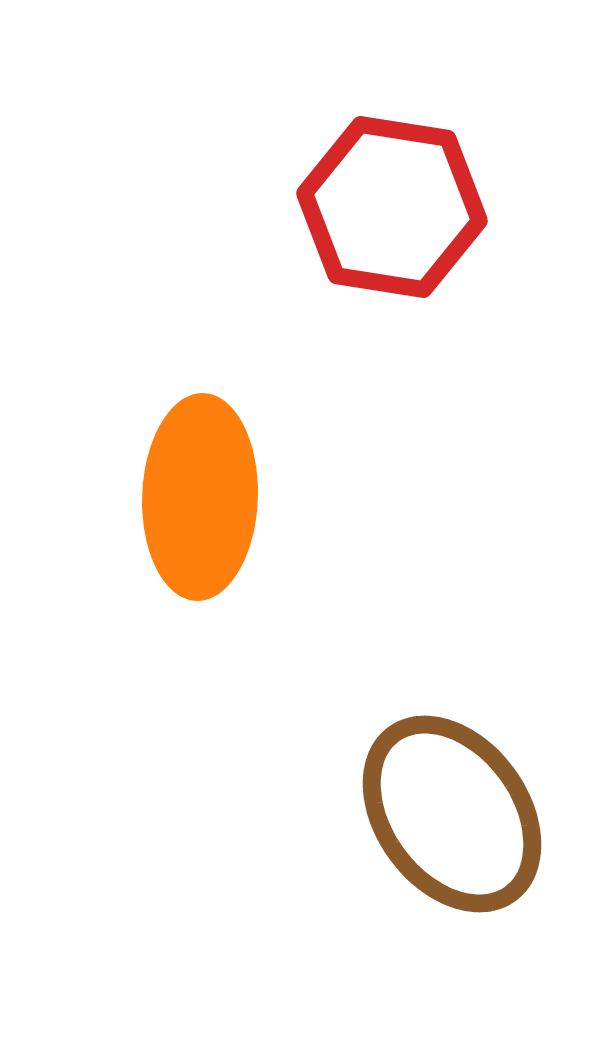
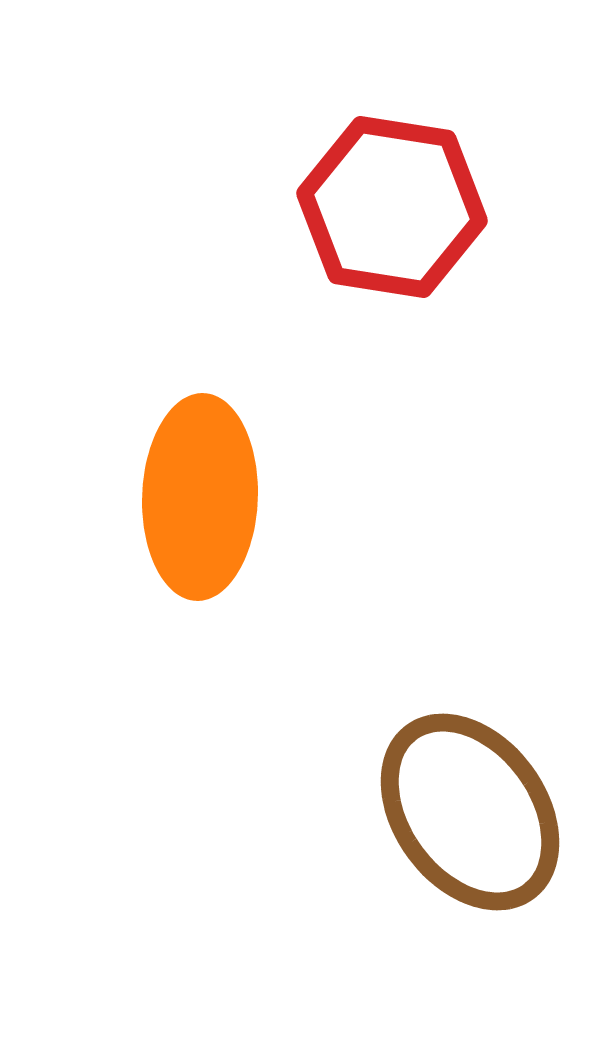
brown ellipse: moved 18 px right, 2 px up
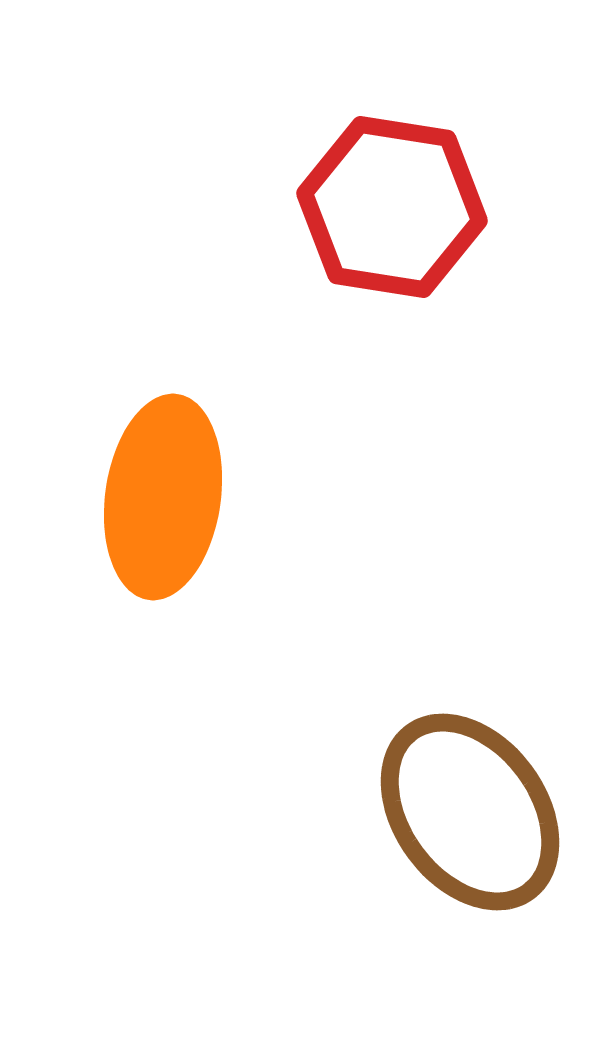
orange ellipse: moved 37 px left; rotated 6 degrees clockwise
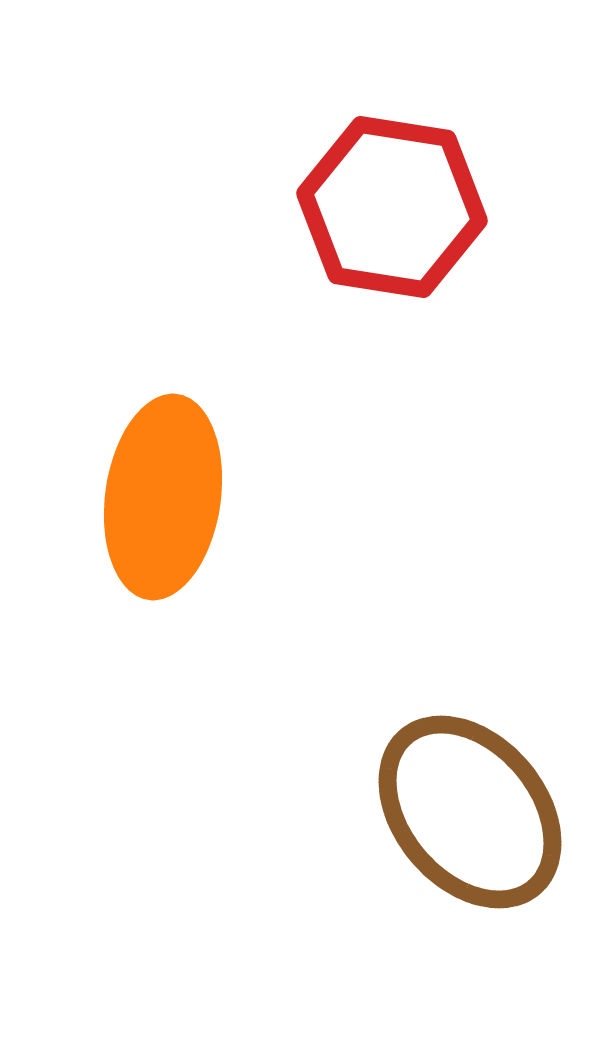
brown ellipse: rotated 4 degrees counterclockwise
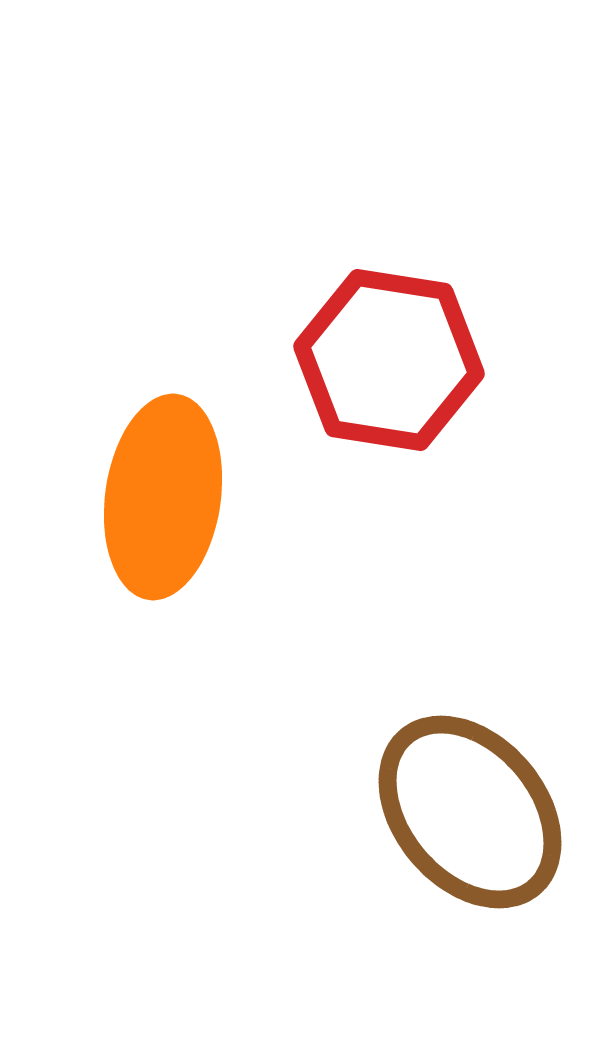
red hexagon: moved 3 px left, 153 px down
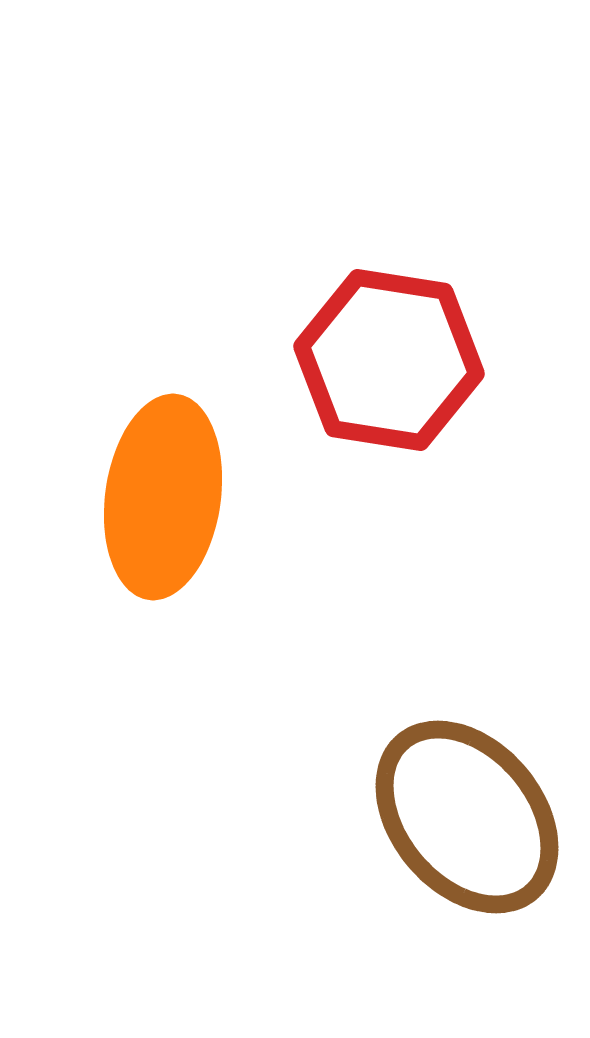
brown ellipse: moved 3 px left, 5 px down
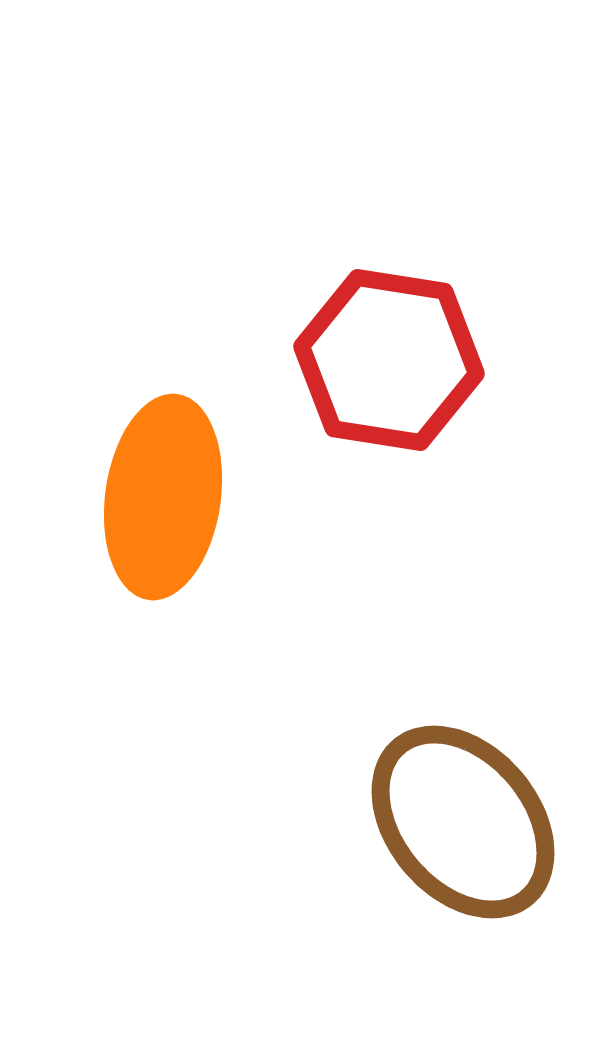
brown ellipse: moved 4 px left, 5 px down
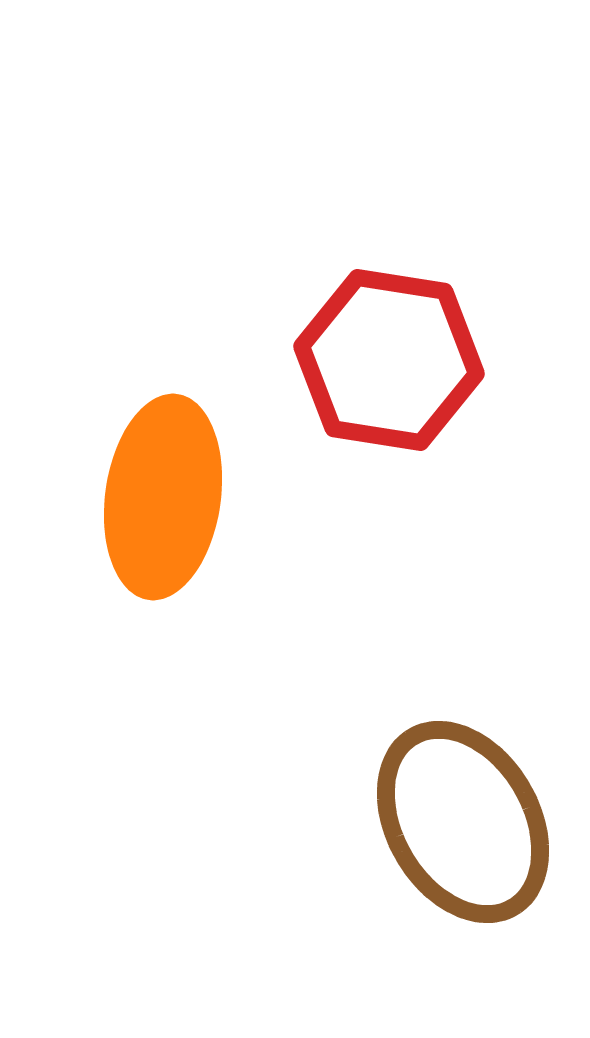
brown ellipse: rotated 10 degrees clockwise
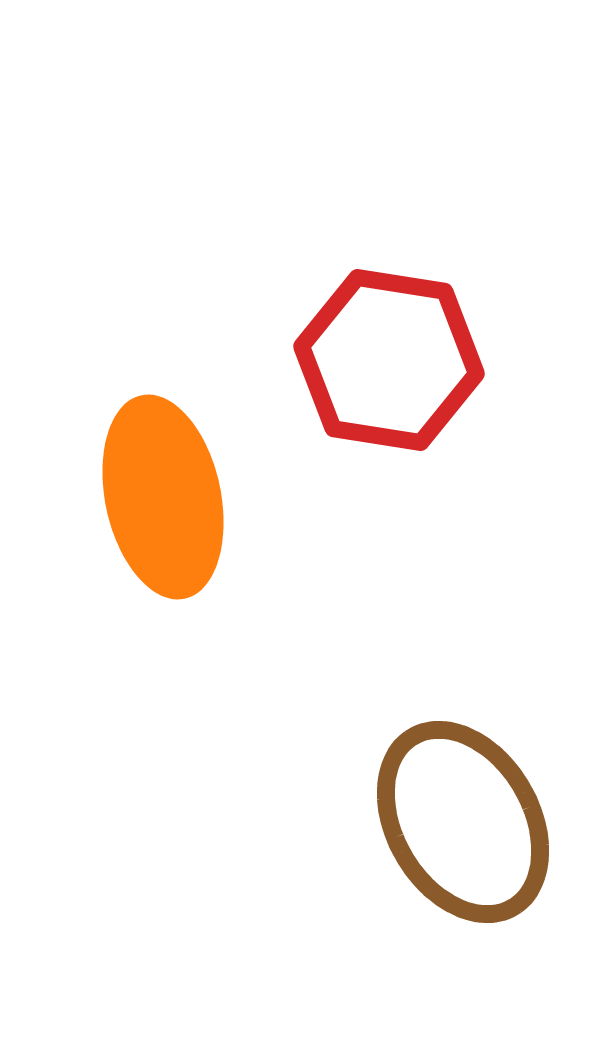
orange ellipse: rotated 20 degrees counterclockwise
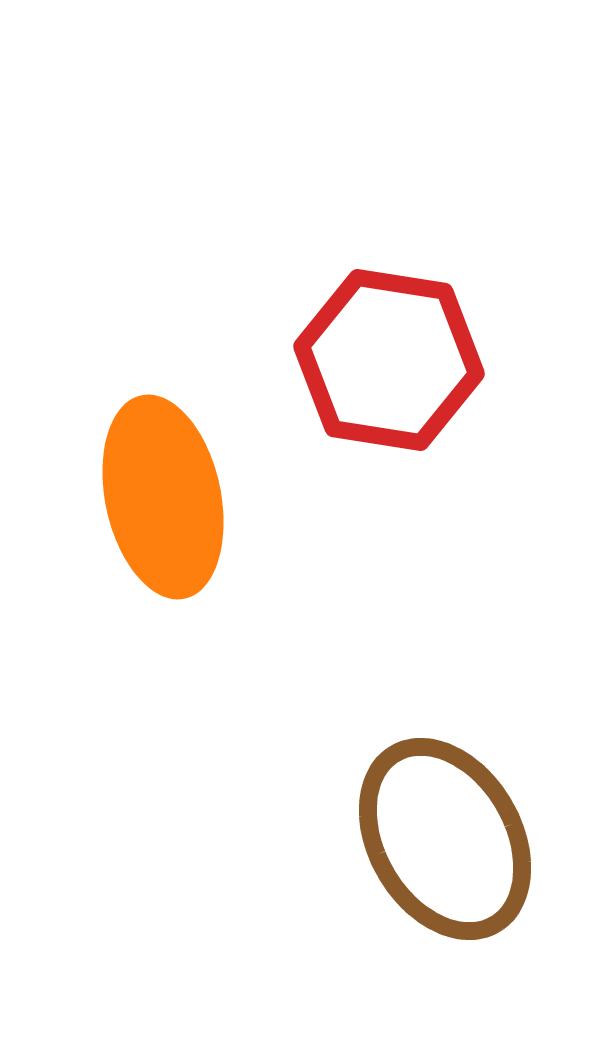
brown ellipse: moved 18 px left, 17 px down
